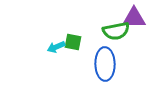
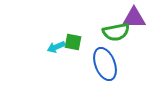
green semicircle: moved 1 px down
blue ellipse: rotated 20 degrees counterclockwise
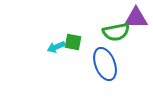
purple triangle: moved 2 px right
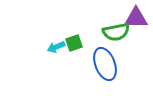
green square: moved 1 px right, 1 px down; rotated 30 degrees counterclockwise
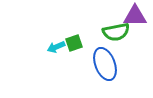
purple triangle: moved 1 px left, 2 px up
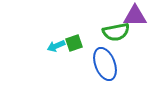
cyan arrow: moved 1 px up
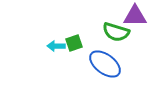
green semicircle: rotated 28 degrees clockwise
cyan arrow: rotated 24 degrees clockwise
blue ellipse: rotated 32 degrees counterclockwise
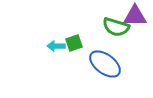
green semicircle: moved 5 px up
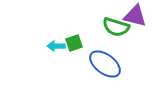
purple triangle: rotated 15 degrees clockwise
